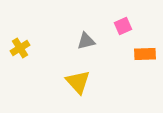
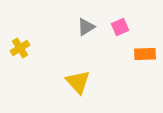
pink square: moved 3 px left, 1 px down
gray triangle: moved 14 px up; rotated 18 degrees counterclockwise
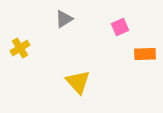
gray triangle: moved 22 px left, 8 px up
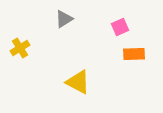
orange rectangle: moved 11 px left
yellow triangle: rotated 20 degrees counterclockwise
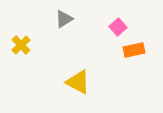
pink square: moved 2 px left; rotated 18 degrees counterclockwise
yellow cross: moved 1 px right, 3 px up; rotated 12 degrees counterclockwise
orange rectangle: moved 4 px up; rotated 10 degrees counterclockwise
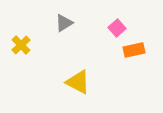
gray triangle: moved 4 px down
pink square: moved 1 px left, 1 px down
